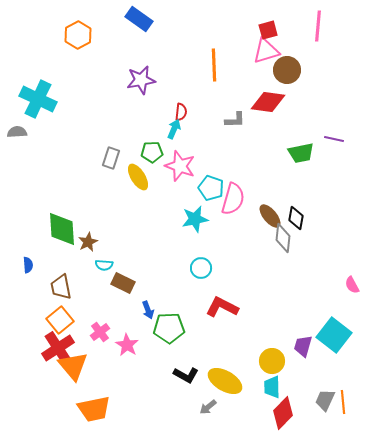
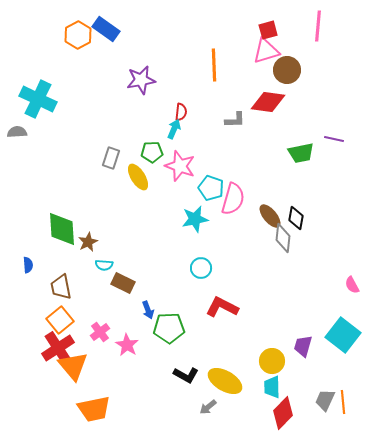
blue rectangle at (139, 19): moved 33 px left, 10 px down
cyan square at (334, 335): moved 9 px right
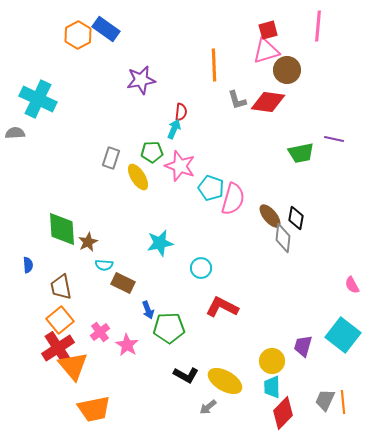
gray L-shape at (235, 120): moved 2 px right, 20 px up; rotated 75 degrees clockwise
gray semicircle at (17, 132): moved 2 px left, 1 px down
cyan star at (195, 219): moved 35 px left, 24 px down
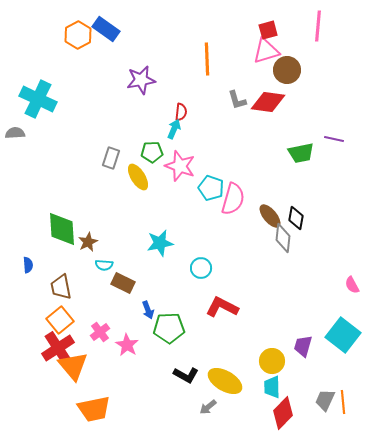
orange line at (214, 65): moved 7 px left, 6 px up
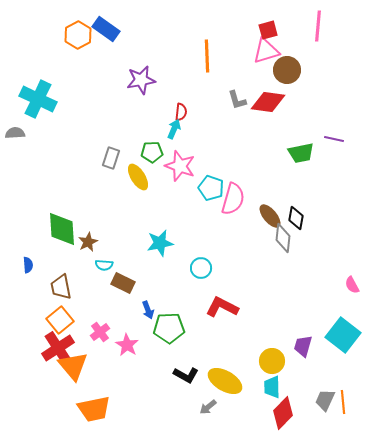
orange line at (207, 59): moved 3 px up
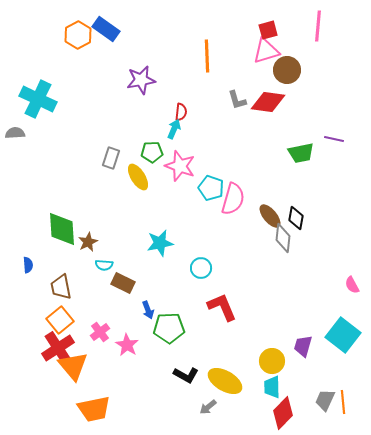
red L-shape at (222, 307): rotated 40 degrees clockwise
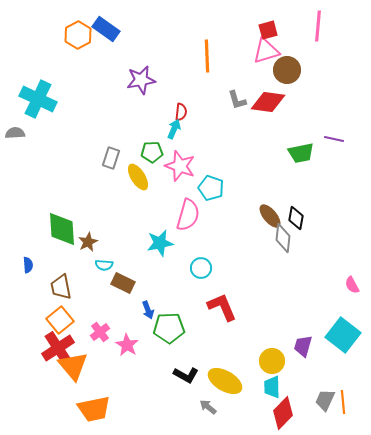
pink semicircle at (233, 199): moved 45 px left, 16 px down
gray arrow at (208, 407): rotated 78 degrees clockwise
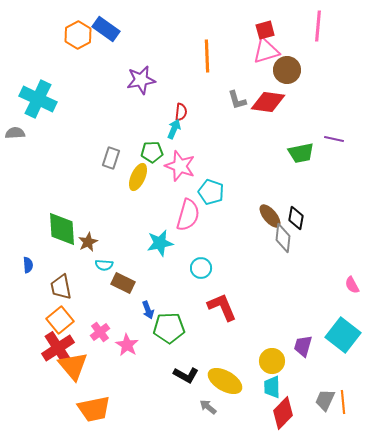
red square at (268, 30): moved 3 px left
yellow ellipse at (138, 177): rotated 56 degrees clockwise
cyan pentagon at (211, 188): moved 4 px down
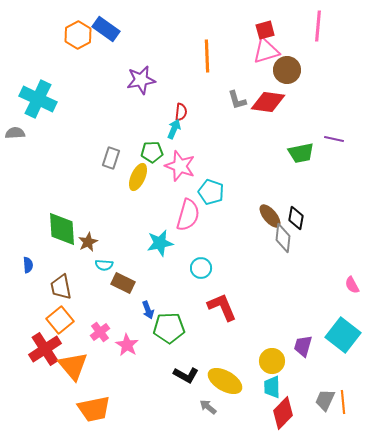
red cross at (58, 348): moved 13 px left, 1 px down
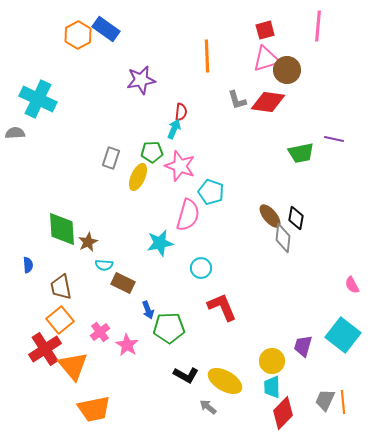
pink triangle at (266, 51): moved 8 px down
